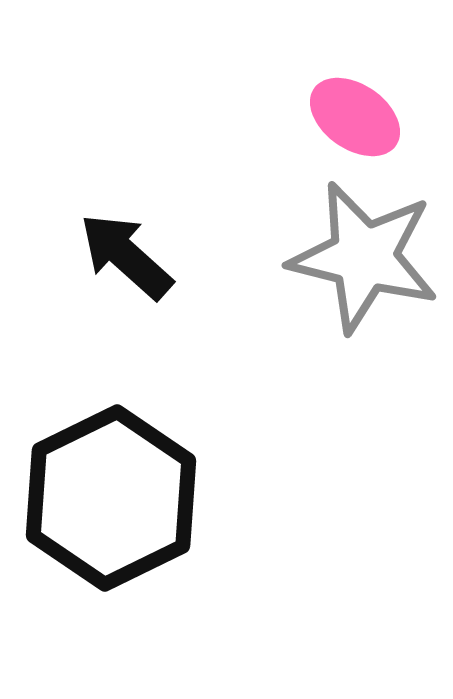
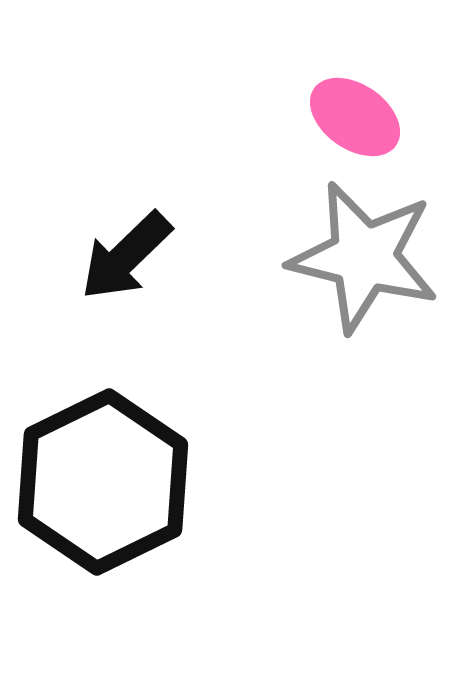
black arrow: rotated 86 degrees counterclockwise
black hexagon: moved 8 px left, 16 px up
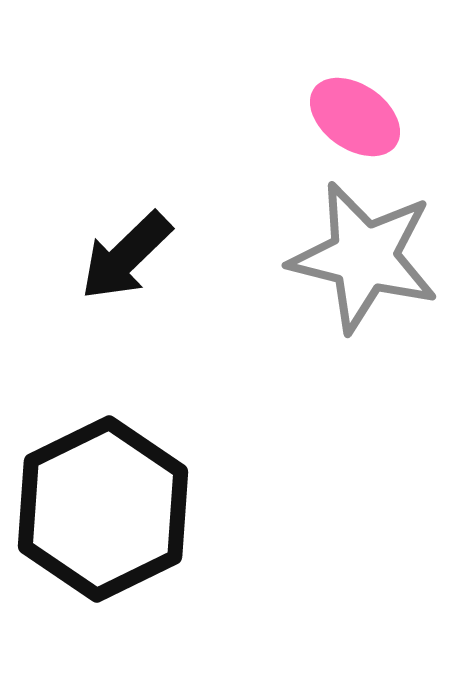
black hexagon: moved 27 px down
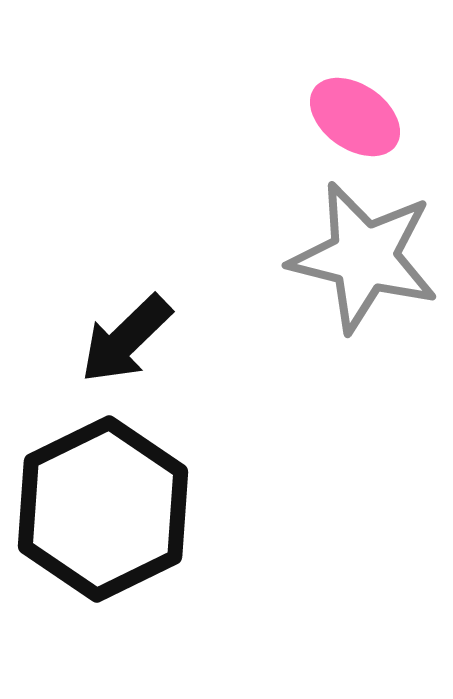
black arrow: moved 83 px down
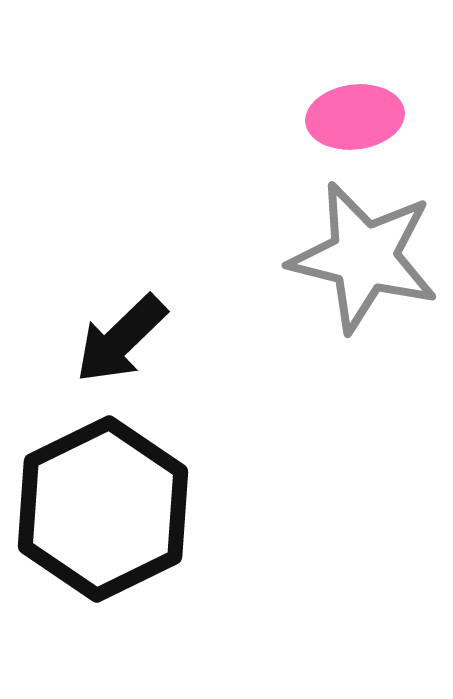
pink ellipse: rotated 42 degrees counterclockwise
black arrow: moved 5 px left
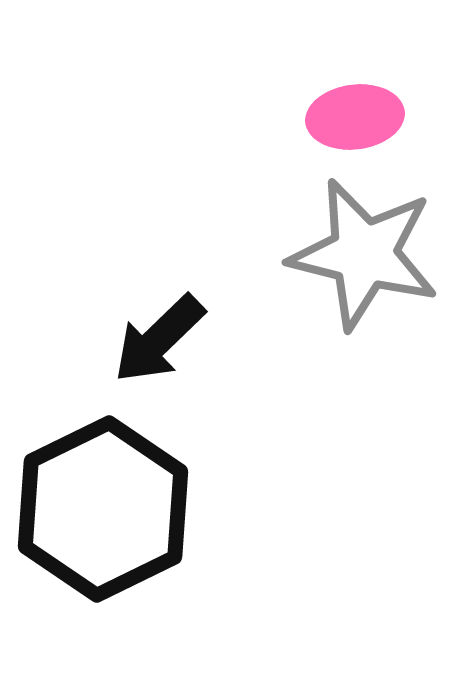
gray star: moved 3 px up
black arrow: moved 38 px right
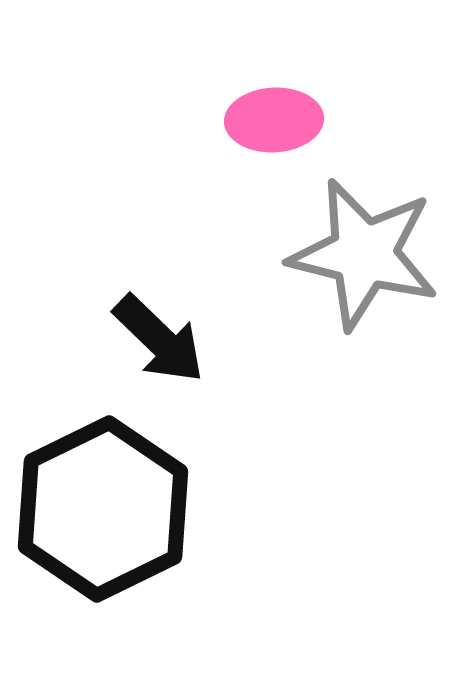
pink ellipse: moved 81 px left, 3 px down; rotated 4 degrees clockwise
black arrow: rotated 92 degrees counterclockwise
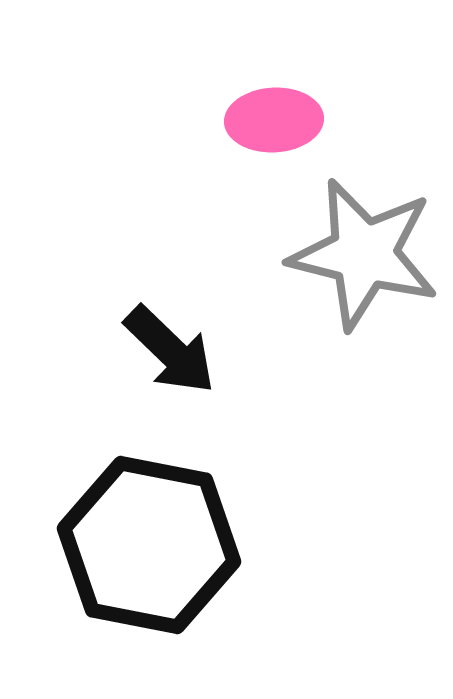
black arrow: moved 11 px right, 11 px down
black hexagon: moved 46 px right, 36 px down; rotated 23 degrees counterclockwise
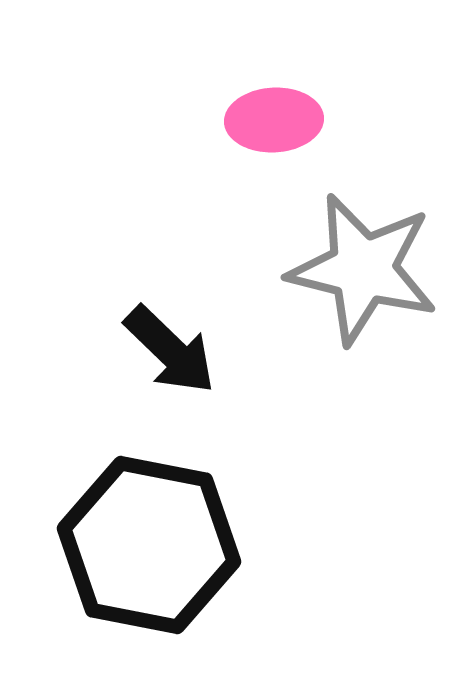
gray star: moved 1 px left, 15 px down
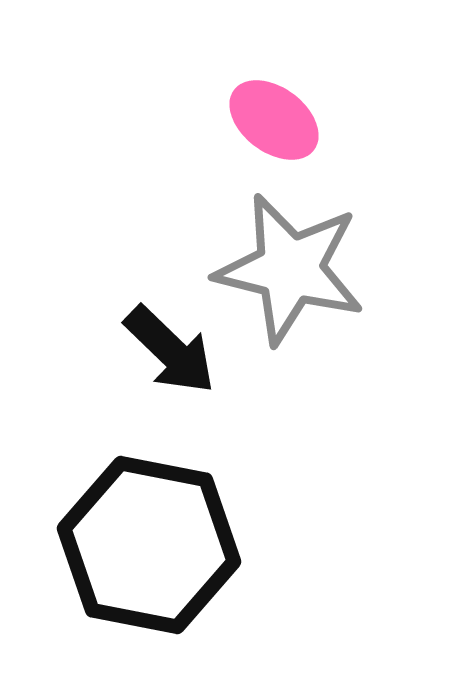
pink ellipse: rotated 40 degrees clockwise
gray star: moved 73 px left
